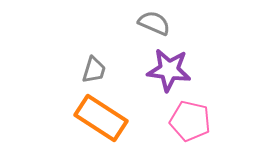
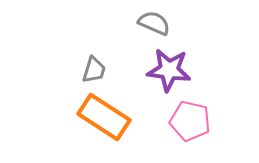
orange rectangle: moved 3 px right, 1 px up
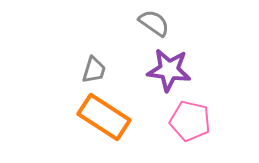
gray semicircle: rotated 12 degrees clockwise
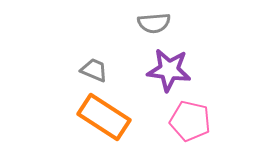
gray semicircle: rotated 140 degrees clockwise
gray trapezoid: rotated 84 degrees counterclockwise
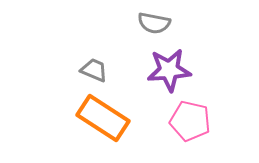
gray semicircle: rotated 16 degrees clockwise
purple star: rotated 12 degrees counterclockwise
orange rectangle: moved 1 px left, 1 px down
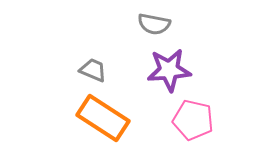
gray semicircle: moved 1 px down
gray trapezoid: moved 1 px left
pink pentagon: moved 3 px right, 1 px up
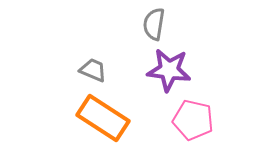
gray semicircle: rotated 88 degrees clockwise
purple star: rotated 12 degrees clockwise
